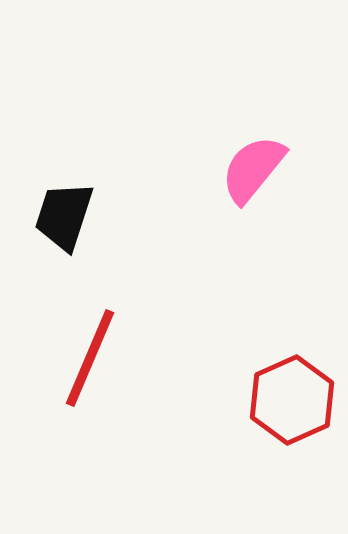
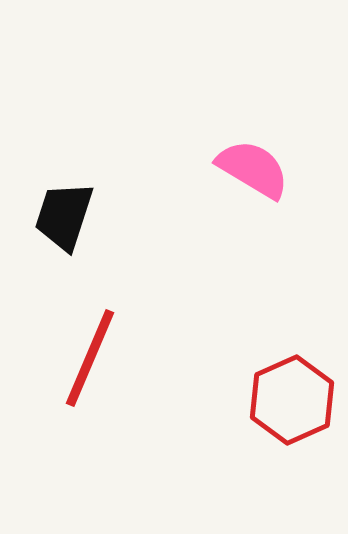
pink semicircle: rotated 82 degrees clockwise
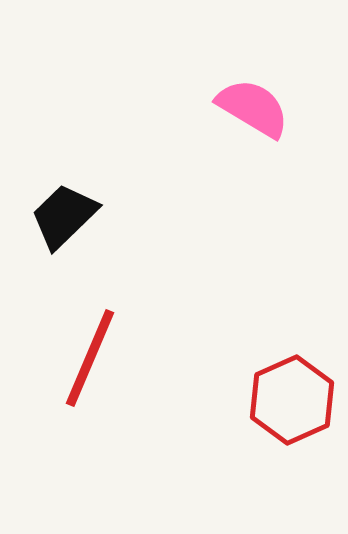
pink semicircle: moved 61 px up
black trapezoid: rotated 28 degrees clockwise
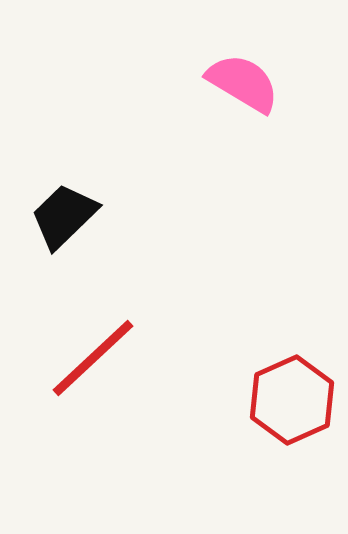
pink semicircle: moved 10 px left, 25 px up
red line: moved 3 px right; rotated 24 degrees clockwise
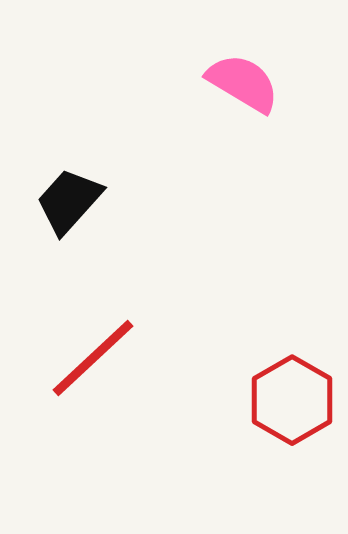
black trapezoid: moved 5 px right, 15 px up; rotated 4 degrees counterclockwise
red hexagon: rotated 6 degrees counterclockwise
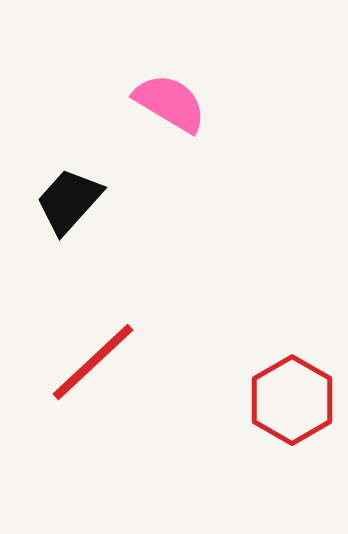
pink semicircle: moved 73 px left, 20 px down
red line: moved 4 px down
